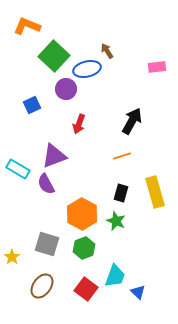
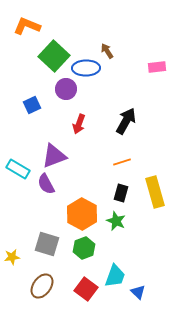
blue ellipse: moved 1 px left, 1 px up; rotated 12 degrees clockwise
black arrow: moved 6 px left
orange line: moved 6 px down
yellow star: rotated 28 degrees clockwise
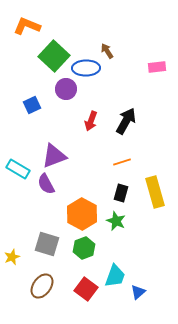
red arrow: moved 12 px right, 3 px up
yellow star: rotated 14 degrees counterclockwise
blue triangle: rotated 35 degrees clockwise
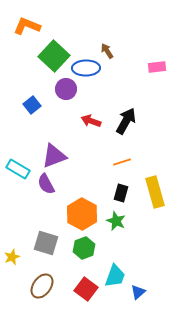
blue square: rotated 12 degrees counterclockwise
red arrow: rotated 90 degrees clockwise
gray square: moved 1 px left, 1 px up
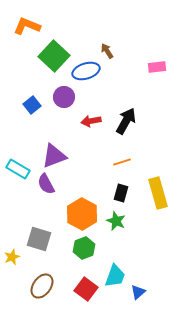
blue ellipse: moved 3 px down; rotated 16 degrees counterclockwise
purple circle: moved 2 px left, 8 px down
red arrow: rotated 30 degrees counterclockwise
yellow rectangle: moved 3 px right, 1 px down
gray square: moved 7 px left, 4 px up
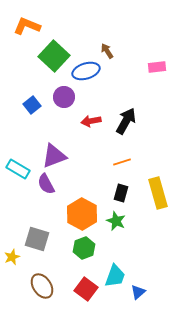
gray square: moved 2 px left
brown ellipse: rotated 70 degrees counterclockwise
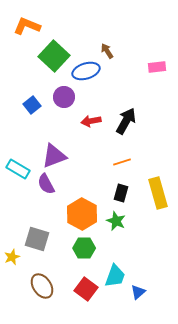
green hexagon: rotated 20 degrees clockwise
